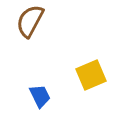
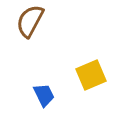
blue trapezoid: moved 4 px right, 1 px up
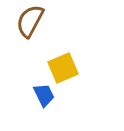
yellow square: moved 28 px left, 7 px up
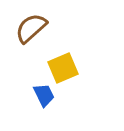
brown semicircle: moved 1 px right, 7 px down; rotated 20 degrees clockwise
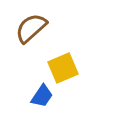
blue trapezoid: moved 2 px left, 1 px down; rotated 60 degrees clockwise
